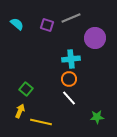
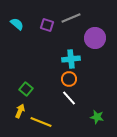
green star: rotated 16 degrees clockwise
yellow line: rotated 10 degrees clockwise
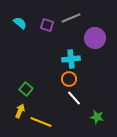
cyan semicircle: moved 3 px right, 1 px up
white line: moved 5 px right
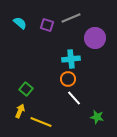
orange circle: moved 1 px left
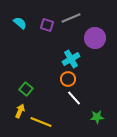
cyan cross: rotated 24 degrees counterclockwise
green star: rotated 16 degrees counterclockwise
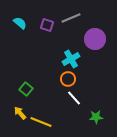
purple circle: moved 1 px down
yellow arrow: moved 2 px down; rotated 64 degrees counterclockwise
green star: moved 1 px left
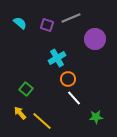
cyan cross: moved 14 px left, 1 px up
yellow line: moved 1 px right, 1 px up; rotated 20 degrees clockwise
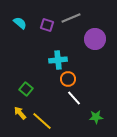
cyan cross: moved 1 px right, 2 px down; rotated 24 degrees clockwise
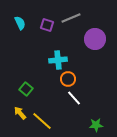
cyan semicircle: rotated 24 degrees clockwise
green star: moved 8 px down
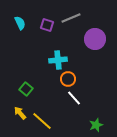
green star: rotated 16 degrees counterclockwise
